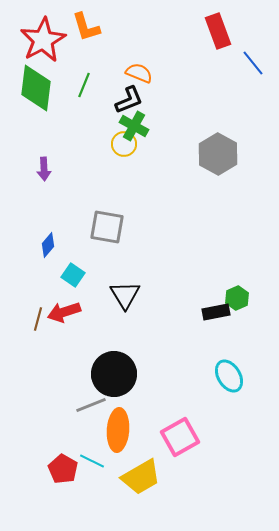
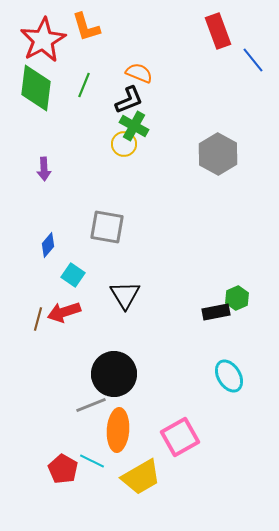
blue line: moved 3 px up
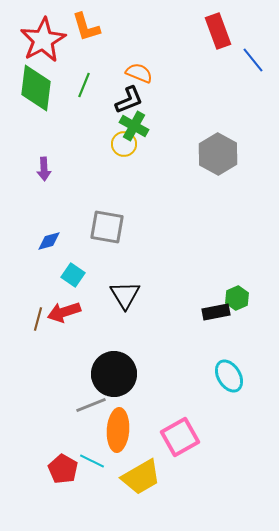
blue diamond: moved 1 px right, 4 px up; rotated 35 degrees clockwise
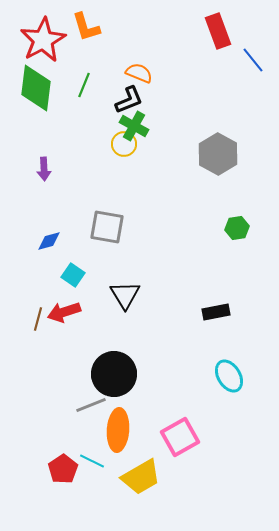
green hexagon: moved 70 px up; rotated 15 degrees clockwise
red pentagon: rotated 8 degrees clockwise
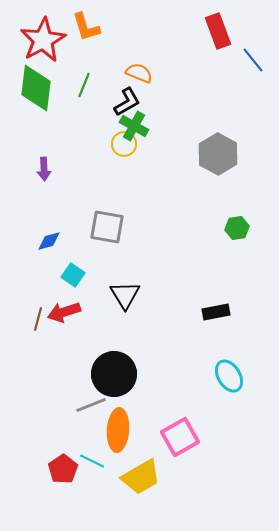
black L-shape: moved 2 px left, 2 px down; rotated 8 degrees counterclockwise
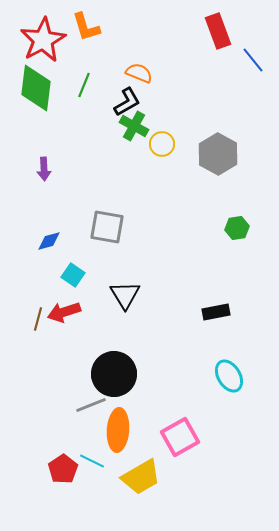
yellow circle: moved 38 px right
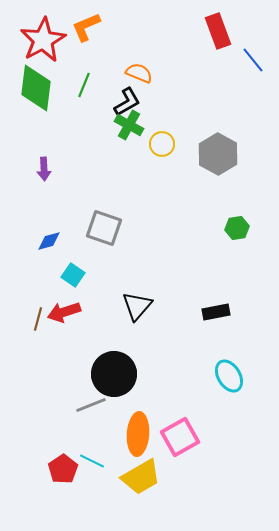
orange L-shape: rotated 84 degrees clockwise
green cross: moved 5 px left, 1 px up
gray square: moved 3 px left, 1 px down; rotated 9 degrees clockwise
black triangle: moved 12 px right, 11 px down; rotated 12 degrees clockwise
orange ellipse: moved 20 px right, 4 px down
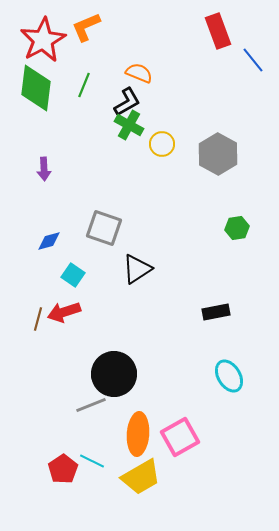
black triangle: moved 37 px up; rotated 16 degrees clockwise
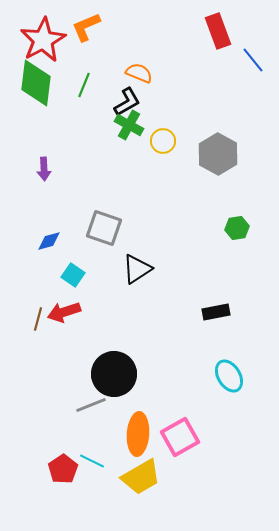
green diamond: moved 5 px up
yellow circle: moved 1 px right, 3 px up
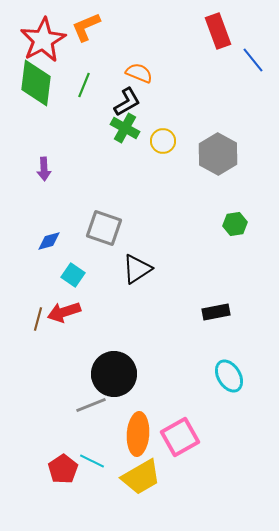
green cross: moved 4 px left, 3 px down
green hexagon: moved 2 px left, 4 px up
